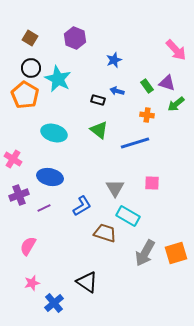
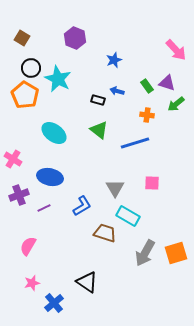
brown square: moved 8 px left
cyan ellipse: rotated 20 degrees clockwise
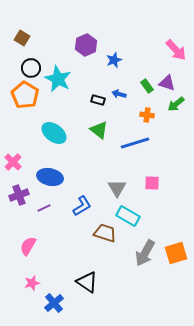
purple hexagon: moved 11 px right, 7 px down; rotated 15 degrees clockwise
blue arrow: moved 2 px right, 3 px down
pink cross: moved 3 px down; rotated 12 degrees clockwise
gray triangle: moved 2 px right
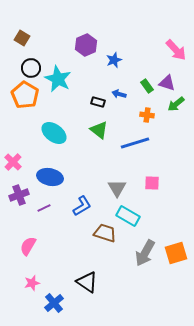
black rectangle: moved 2 px down
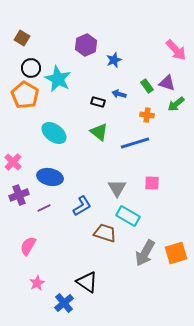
green triangle: moved 2 px down
pink star: moved 5 px right; rotated 14 degrees counterclockwise
blue cross: moved 10 px right
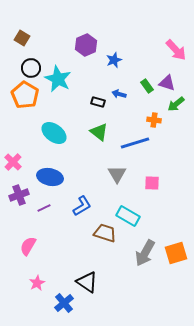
orange cross: moved 7 px right, 5 px down
gray triangle: moved 14 px up
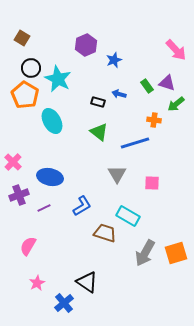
cyan ellipse: moved 2 px left, 12 px up; rotated 25 degrees clockwise
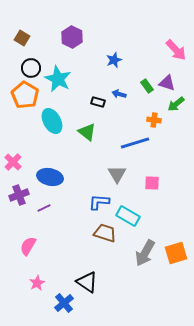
purple hexagon: moved 14 px left, 8 px up; rotated 10 degrees counterclockwise
green triangle: moved 12 px left
blue L-shape: moved 17 px right, 4 px up; rotated 145 degrees counterclockwise
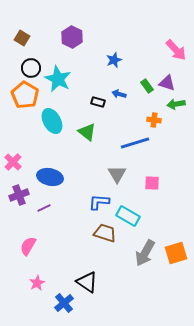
green arrow: rotated 30 degrees clockwise
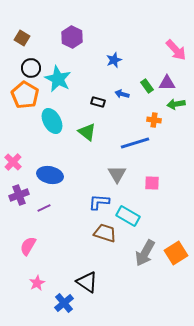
purple triangle: rotated 18 degrees counterclockwise
blue arrow: moved 3 px right
blue ellipse: moved 2 px up
orange square: rotated 15 degrees counterclockwise
